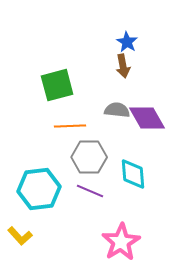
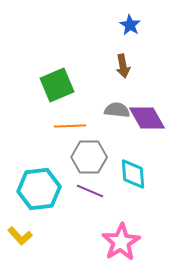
blue star: moved 3 px right, 17 px up
green square: rotated 8 degrees counterclockwise
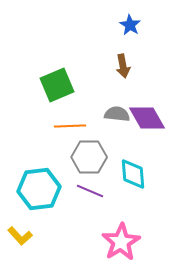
gray semicircle: moved 4 px down
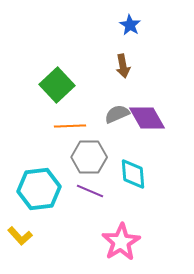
green square: rotated 20 degrees counterclockwise
gray semicircle: rotated 30 degrees counterclockwise
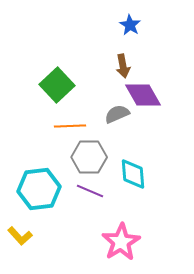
purple diamond: moved 4 px left, 23 px up
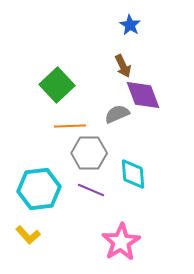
brown arrow: rotated 15 degrees counterclockwise
purple diamond: rotated 9 degrees clockwise
gray hexagon: moved 4 px up
purple line: moved 1 px right, 1 px up
yellow L-shape: moved 8 px right, 1 px up
